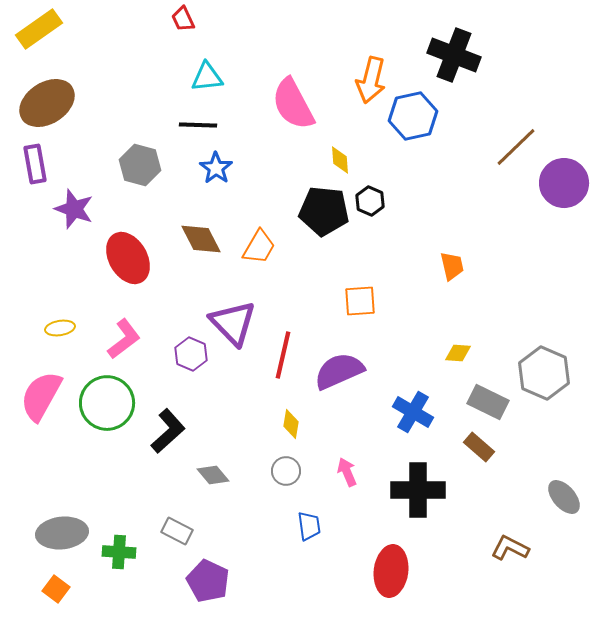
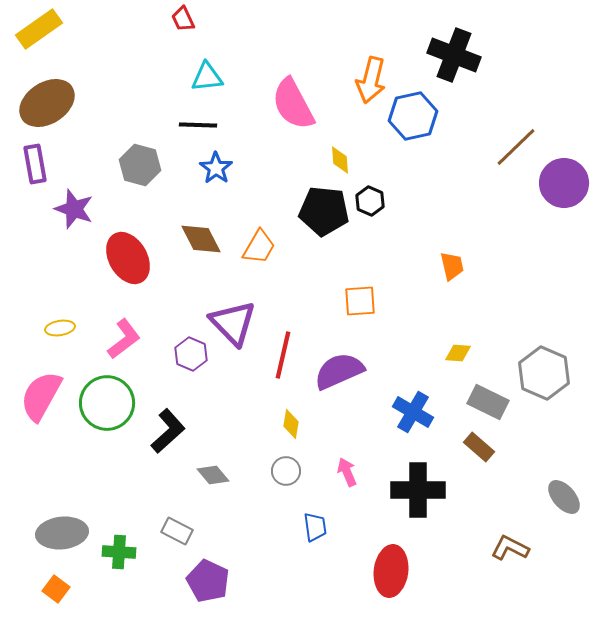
blue trapezoid at (309, 526): moved 6 px right, 1 px down
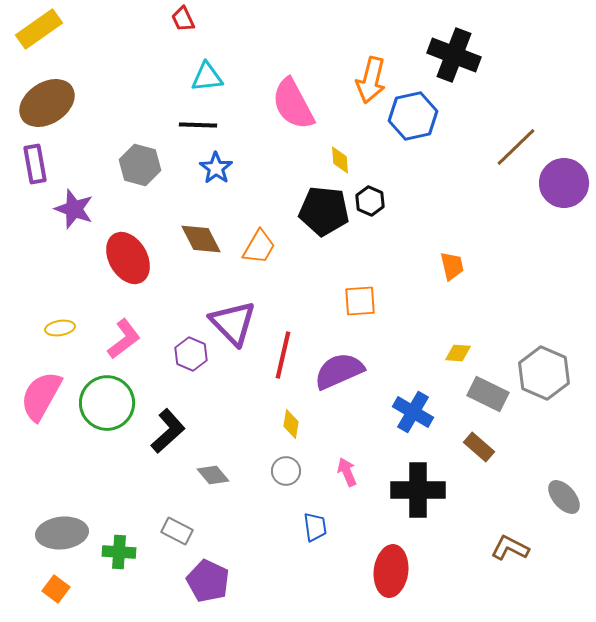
gray rectangle at (488, 402): moved 8 px up
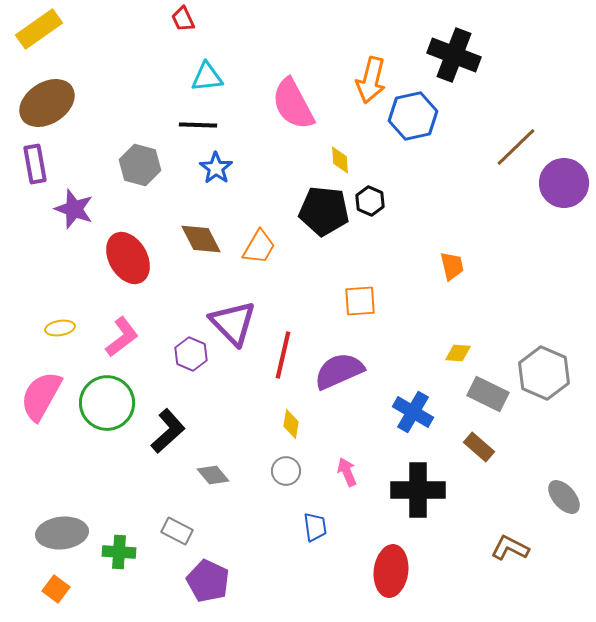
pink L-shape at (124, 339): moved 2 px left, 2 px up
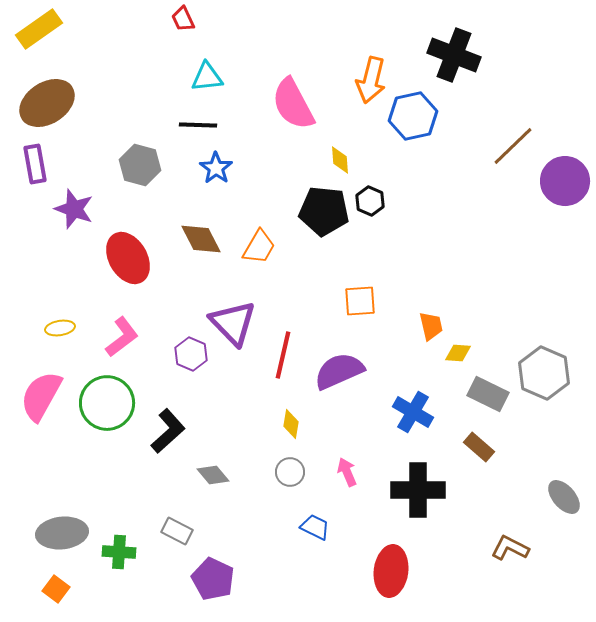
brown line at (516, 147): moved 3 px left, 1 px up
purple circle at (564, 183): moved 1 px right, 2 px up
orange trapezoid at (452, 266): moved 21 px left, 60 px down
gray circle at (286, 471): moved 4 px right, 1 px down
blue trapezoid at (315, 527): rotated 56 degrees counterclockwise
purple pentagon at (208, 581): moved 5 px right, 2 px up
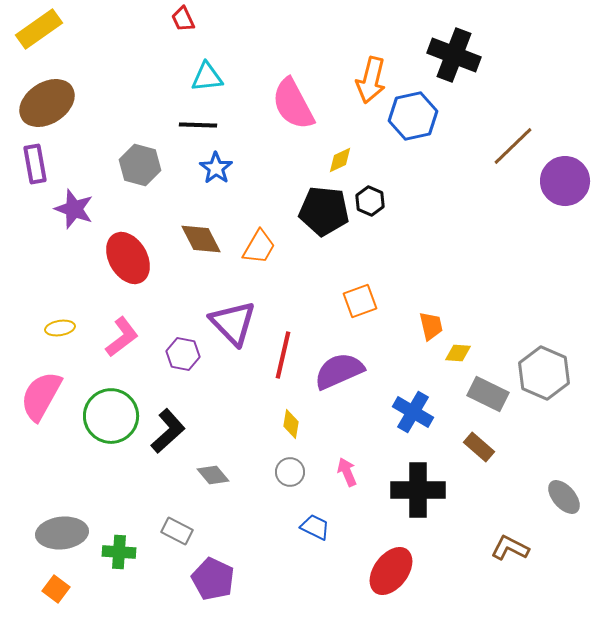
yellow diamond at (340, 160): rotated 68 degrees clockwise
orange square at (360, 301): rotated 16 degrees counterclockwise
purple hexagon at (191, 354): moved 8 px left; rotated 12 degrees counterclockwise
green circle at (107, 403): moved 4 px right, 13 px down
red ellipse at (391, 571): rotated 30 degrees clockwise
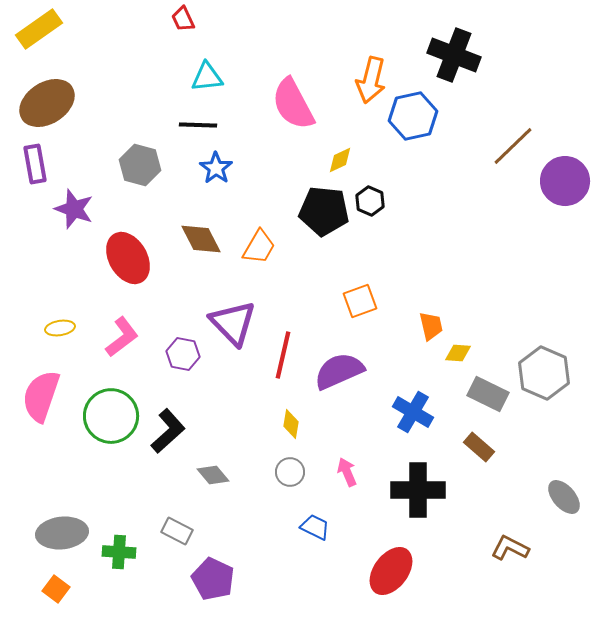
pink semicircle at (41, 396): rotated 10 degrees counterclockwise
